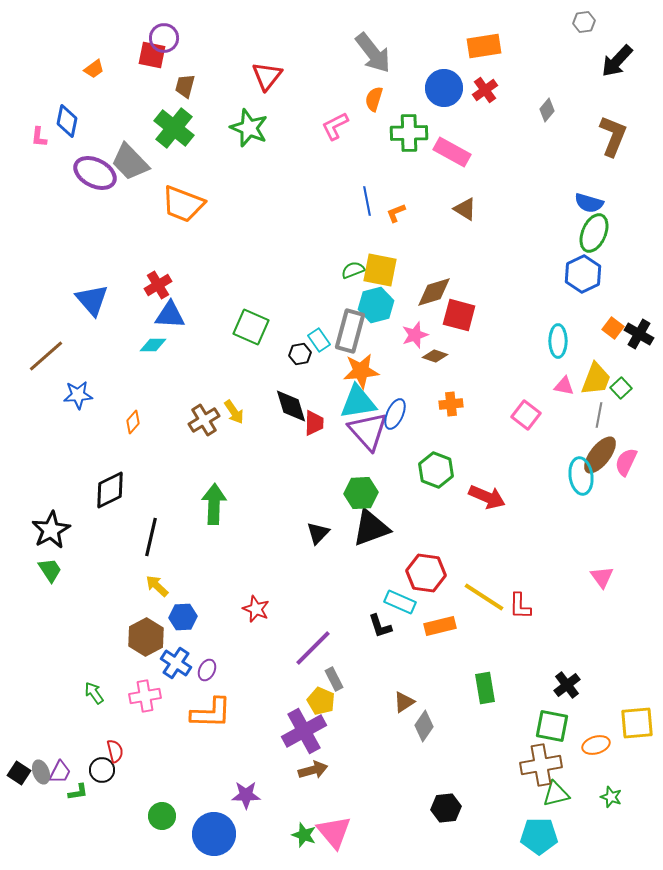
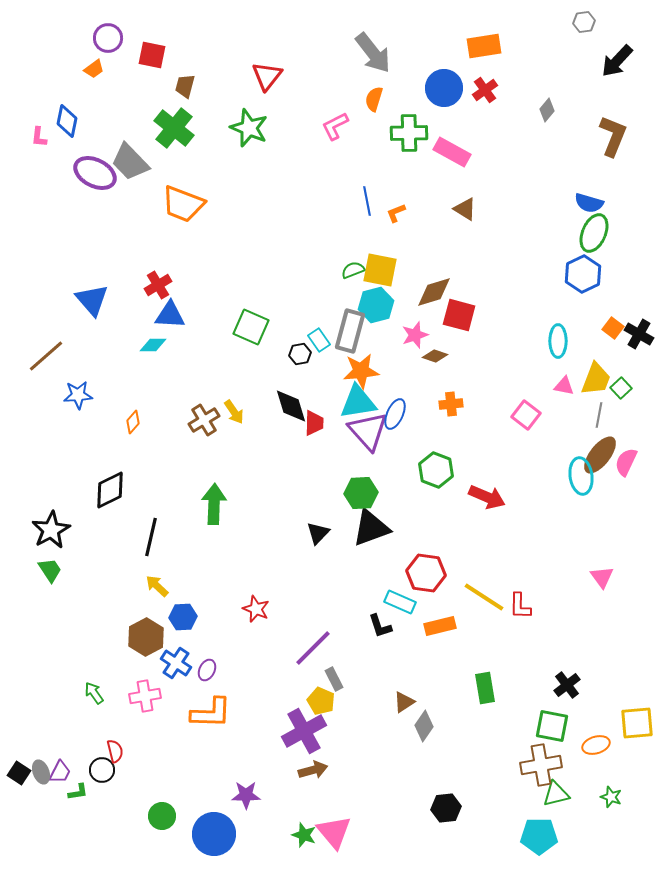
purple circle at (164, 38): moved 56 px left
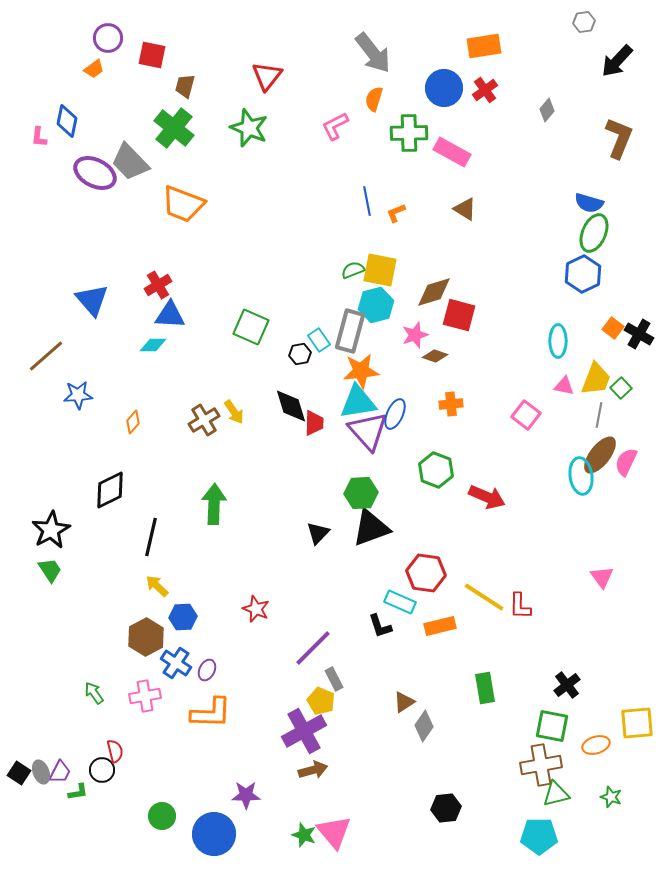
brown L-shape at (613, 136): moved 6 px right, 2 px down
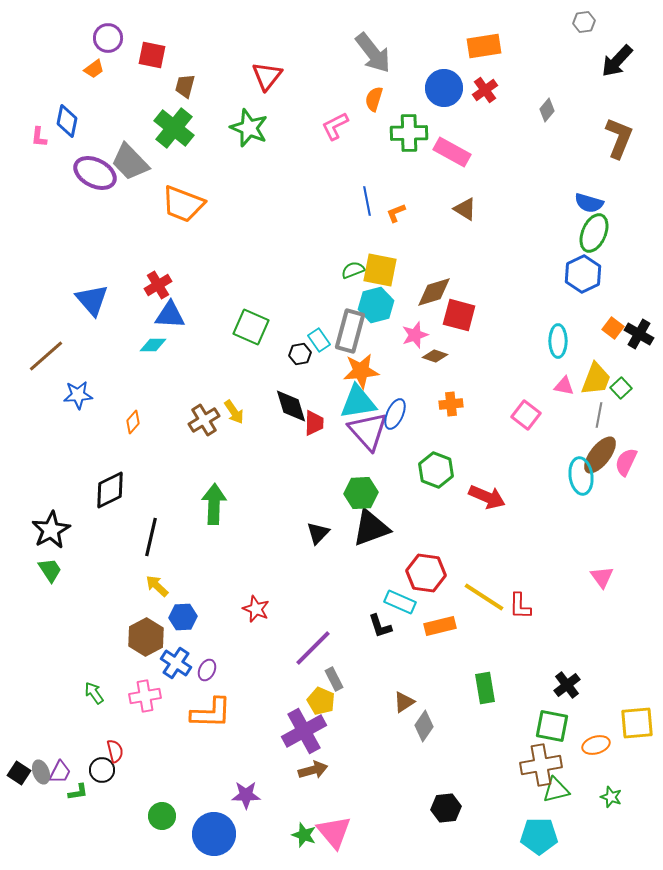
green triangle at (556, 794): moved 4 px up
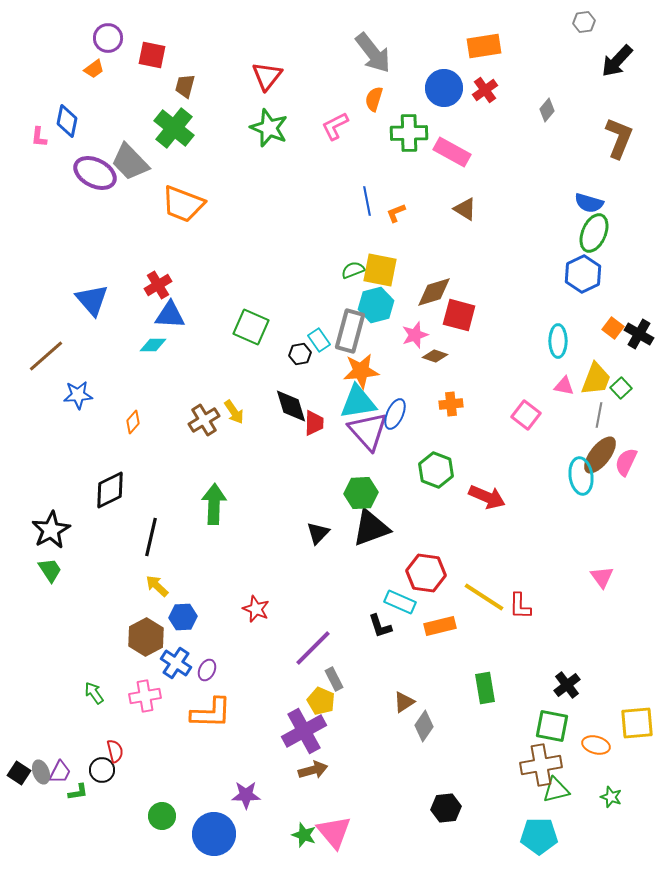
green star at (249, 128): moved 20 px right
orange ellipse at (596, 745): rotated 32 degrees clockwise
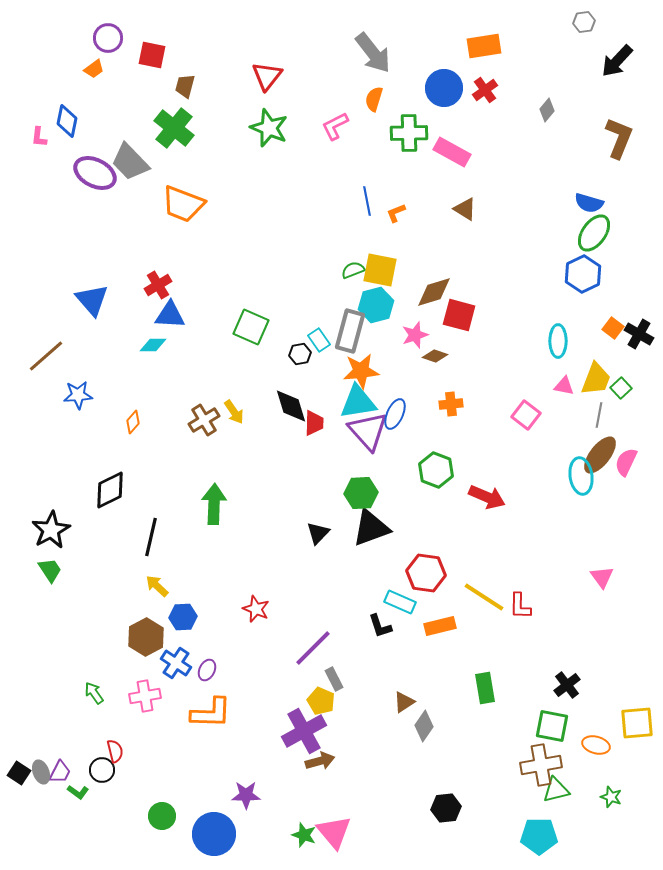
green ellipse at (594, 233): rotated 12 degrees clockwise
brown arrow at (313, 770): moved 7 px right, 9 px up
green L-shape at (78, 792): rotated 45 degrees clockwise
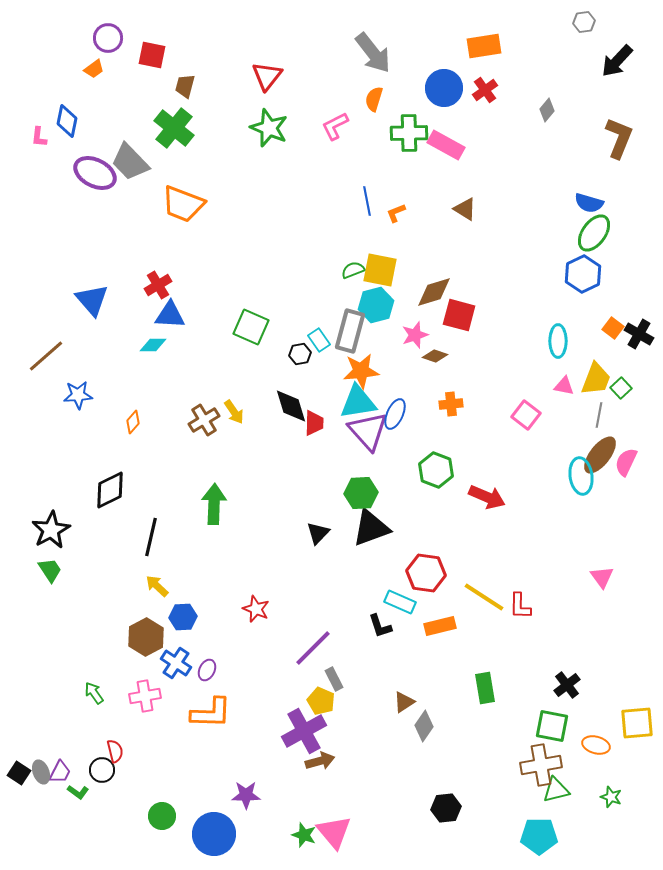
pink rectangle at (452, 152): moved 6 px left, 7 px up
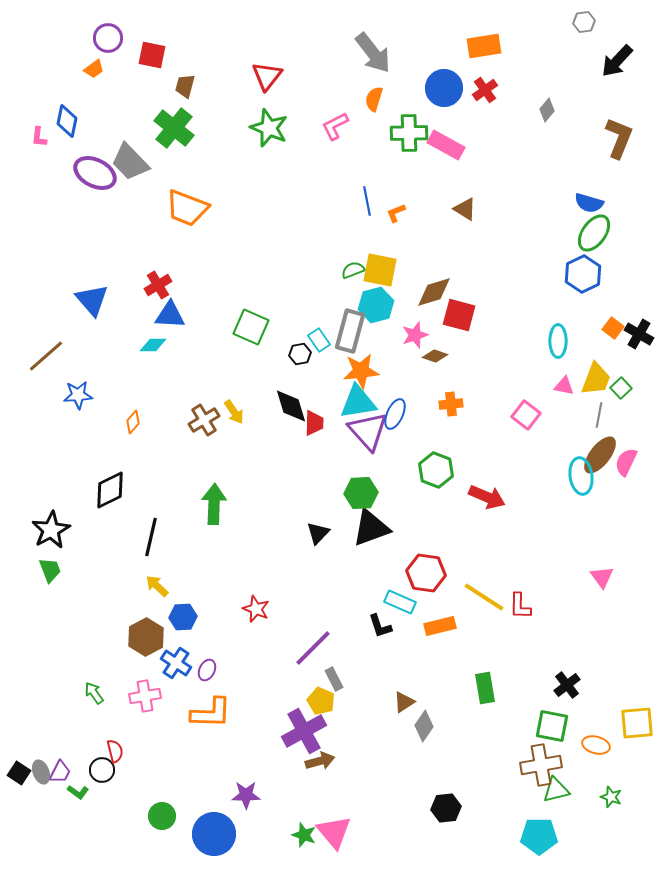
orange trapezoid at (183, 204): moved 4 px right, 4 px down
green trapezoid at (50, 570): rotated 12 degrees clockwise
